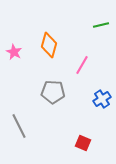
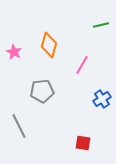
gray pentagon: moved 11 px left, 1 px up; rotated 10 degrees counterclockwise
red square: rotated 14 degrees counterclockwise
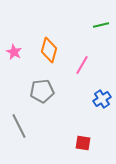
orange diamond: moved 5 px down
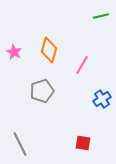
green line: moved 9 px up
gray pentagon: rotated 10 degrees counterclockwise
gray line: moved 1 px right, 18 px down
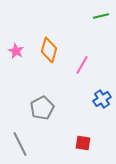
pink star: moved 2 px right, 1 px up
gray pentagon: moved 17 px down; rotated 10 degrees counterclockwise
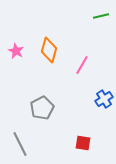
blue cross: moved 2 px right
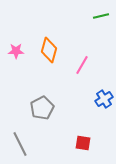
pink star: rotated 28 degrees counterclockwise
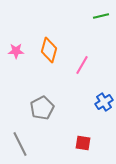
blue cross: moved 3 px down
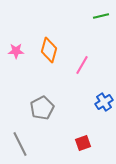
red square: rotated 28 degrees counterclockwise
